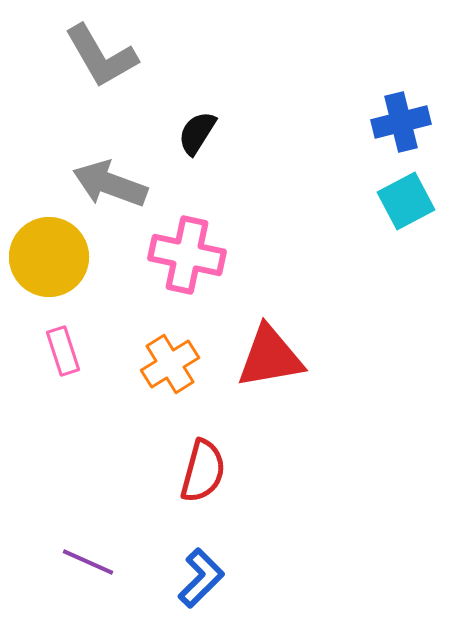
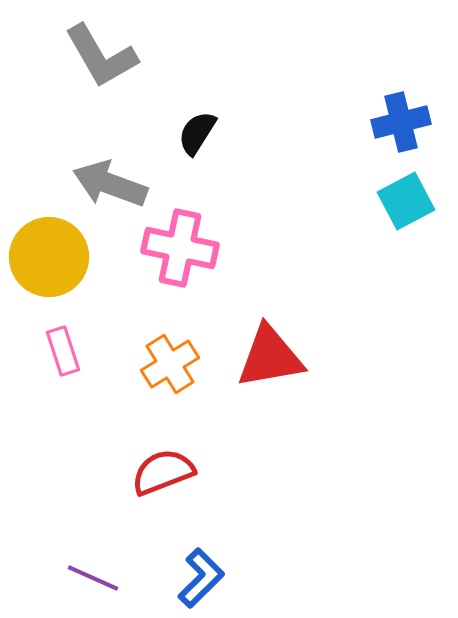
pink cross: moved 7 px left, 7 px up
red semicircle: moved 40 px left, 1 px down; rotated 126 degrees counterclockwise
purple line: moved 5 px right, 16 px down
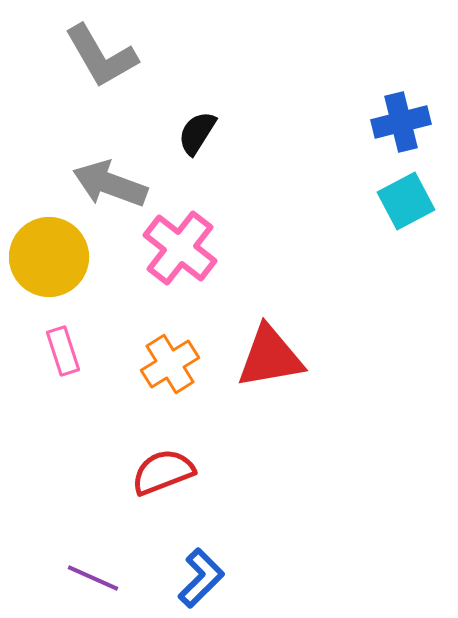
pink cross: rotated 26 degrees clockwise
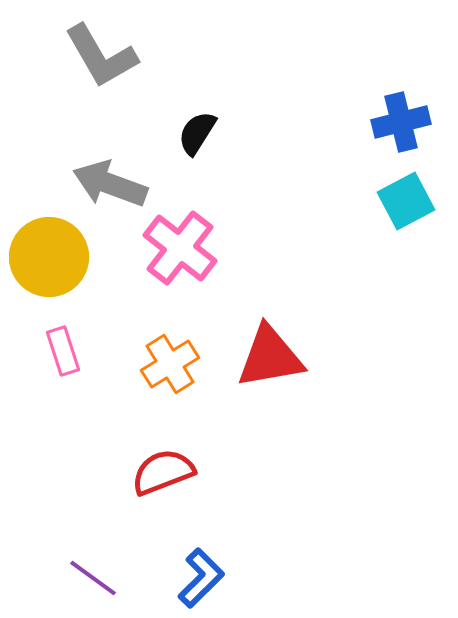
purple line: rotated 12 degrees clockwise
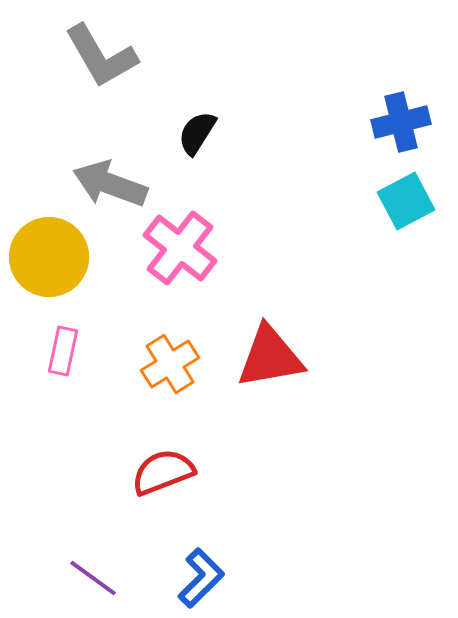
pink rectangle: rotated 30 degrees clockwise
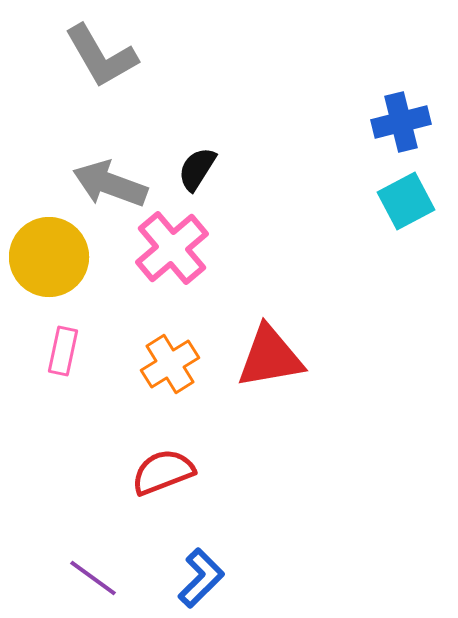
black semicircle: moved 36 px down
pink cross: moved 8 px left; rotated 12 degrees clockwise
